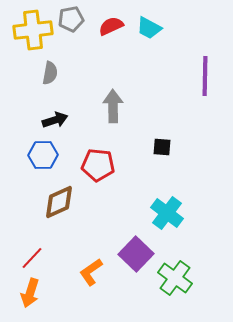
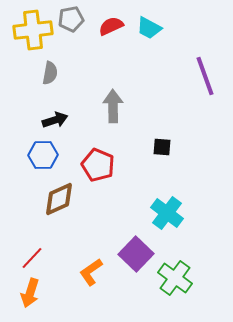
purple line: rotated 21 degrees counterclockwise
red pentagon: rotated 16 degrees clockwise
brown diamond: moved 3 px up
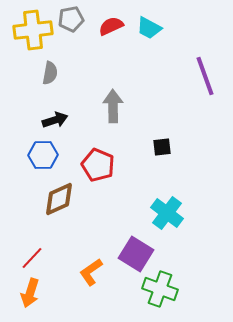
black square: rotated 12 degrees counterclockwise
purple square: rotated 12 degrees counterclockwise
green cross: moved 15 px left, 11 px down; rotated 16 degrees counterclockwise
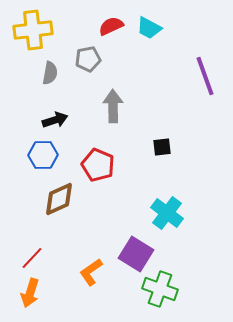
gray pentagon: moved 17 px right, 40 px down
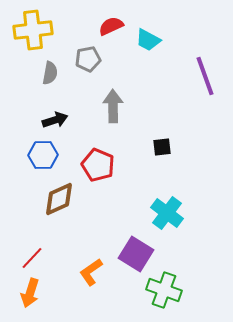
cyan trapezoid: moved 1 px left, 12 px down
green cross: moved 4 px right, 1 px down
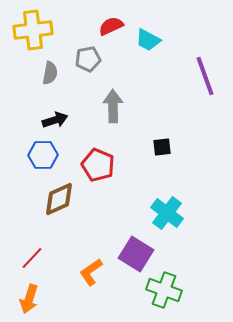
orange arrow: moved 1 px left, 6 px down
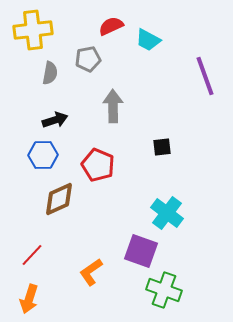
purple square: moved 5 px right, 3 px up; rotated 12 degrees counterclockwise
red line: moved 3 px up
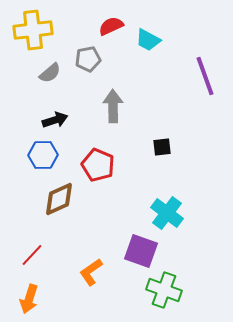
gray semicircle: rotated 40 degrees clockwise
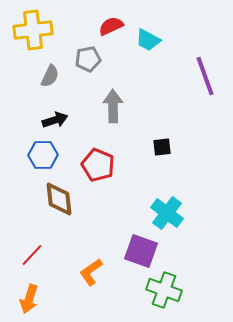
gray semicircle: moved 3 px down; rotated 25 degrees counterclockwise
brown diamond: rotated 72 degrees counterclockwise
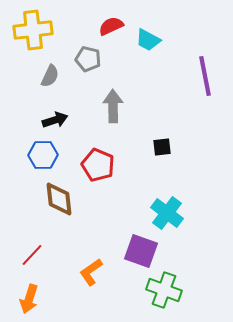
gray pentagon: rotated 25 degrees clockwise
purple line: rotated 9 degrees clockwise
